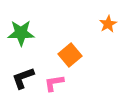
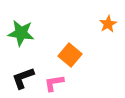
green star: rotated 8 degrees clockwise
orange square: rotated 10 degrees counterclockwise
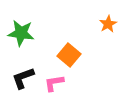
orange square: moved 1 px left
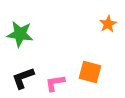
green star: moved 1 px left, 1 px down
orange square: moved 21 px right, 17 px down; rotated 25 degrees counterclockwise
pink L-shape: moved 1 px right
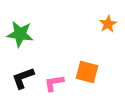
orange square: moved 3 px left
pink L-shape: moved 1 px left
